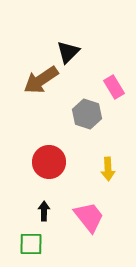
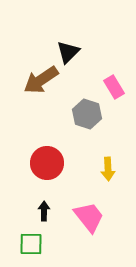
red circle: moved 2 px left, 1 px down
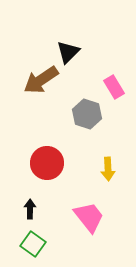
black arrow: moved 14 px left, 2 px up
green square: moved 2 px right; rotated 35 degrees clockwise
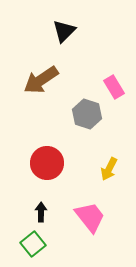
black triangle: moved 4 px left, 21 px up
yellow arrow: moved 1 px right; rotated 30 degrees clockwise
black arrow: moved 11 px right, 3 px down
pink trapezoid: moved 1 px right
green square: rotated 15 degrees clockwise
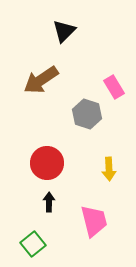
yellow arrow: rotated 30 degrees counterclockwise
black arrow: moved 8 px right, 10 px up
pink trapezoid: moved 4 px right, 4 px down; rotated 24 degrees clockwise
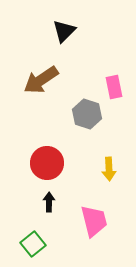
pink rectangle: rotated 20 degrees clockwise
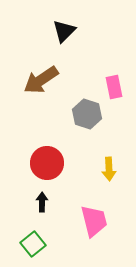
black arrow: moved 7 px left
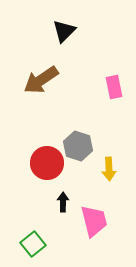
gray hexagon: moved 9 px left, 32 px down
black arrow: moved 21 px right
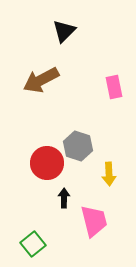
brown arrow: rotated 6 degrees clockwise
yellow arrow: moved 5 px down
black arrow: moved 1 px right, 4 px up
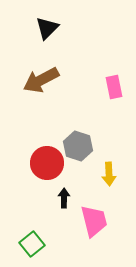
black triangle: moved 17 px left, 3 px up
green square: moved 1 px left
